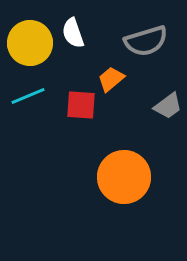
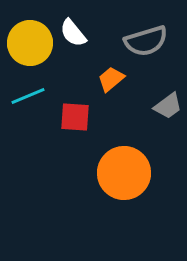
white semicircle: rotated 20 degrees counterclockwise
red square: moved 6 px left, 12 px down
orange circle: moved 4 px up
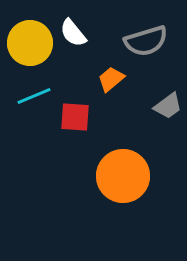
cyan line: moved 6 px right
orange circle: moved 1 px left, 3 px down
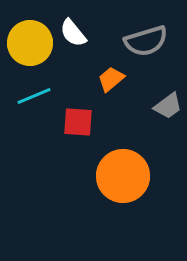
red square: moved 3 px right, 5 px down
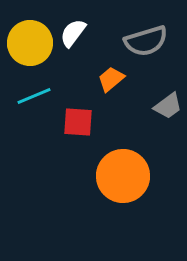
white semicircle: rotated 76 degrees clockwise
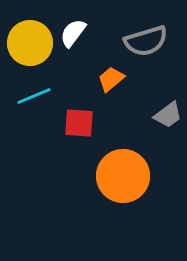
gray trapezoid: moved 9 px down
red square: moved 1 px right, 1 px down
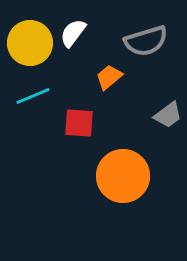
orange trapezoid: moved 2 px left, 2 px up
cyan line: moved 1 px left
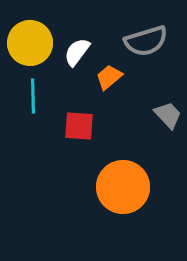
white semicircle: moved 4 px right, 19 px down
cyan line: rotated 68 degrees counterclockwise
gray trapezoid: rotated 96 degrees counterclockwise
red square: moved 3 px down
orange circle: moved 11 px down
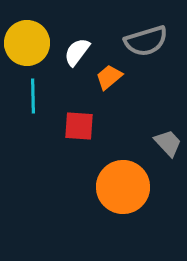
yellow circle: moved 3 px left
gray trapezoid: moved 28 px down
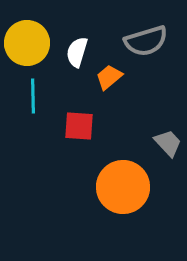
white semicircle: rotated 20 degrees counterclockwise
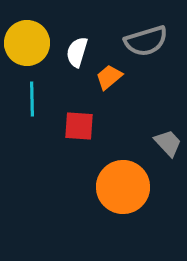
cyan line: moved 1 px left, 3 px down
